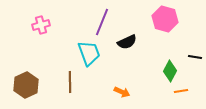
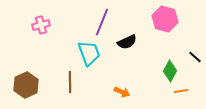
black line: rotated 32 degrees clockwise
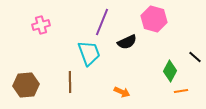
pink hexagon: moved 11 px left
brown hexagon: rotated 20 degrees clockwise
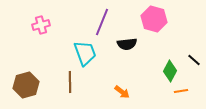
black semicircle: moved 2 px down; rotated 18 degrees clockwise
cyan trapezoid: moved 4 px left
black line: moved 1 px left, 3 px down
brown hexagon: rotated 10 degrees counterclockwise
orange arrow: rotated 14 degrees clockwise
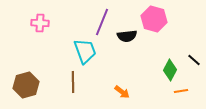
pink cross: moved 1 px left, 2 px up; rotated 18 degrees clockwise
black semicircle: moved 8 px up
cyan trapezoid: moved 2 px up
green diamond: moved 1 px up
brown line: moved 3 px right
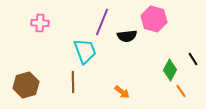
black line: moved 1 px left, 1 px up; rotated 16 degrees clockwise
orange line: rotated 64 degrees clockwise
